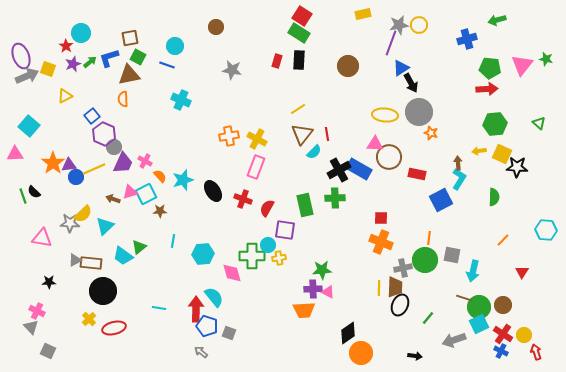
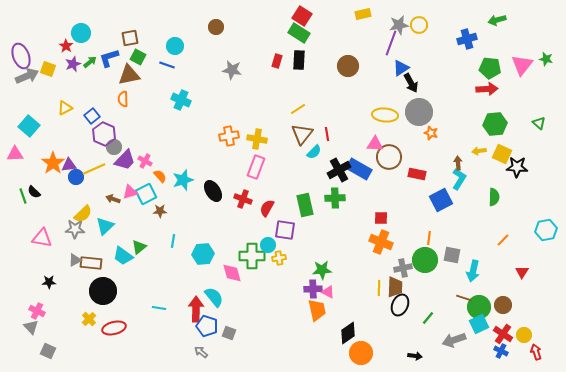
yellow triangle at (65, 96): moved 12 px down
yellow cross at (257, 139): rotated 18 degrees counterclockwise
purple trapezoid at (123, 163): moved 2 px right, 3 px up; rotated 20 degrees clockwise
gray star at (70, 223): moved 5 px right, 6 px down
cyan hexagon at (546, 230): rotated 15 degrees counterclockwise
orange trapezoid at (304, 310): moved 13 px right; rotated 100 degrees counterclockwise
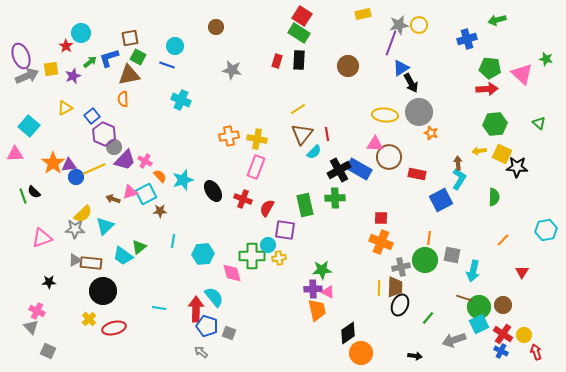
purple star at (73, 64): moved 12 px down
pink triangle at (522, 65): moved 9 px down; rotated 25 degrees counterclockwise
yellow square at (48, 69): moved 3 px right; rotated 28 degrees counterclockwise
pink triangle at (42, 238): rotated 30 degrees counterclockwise
gray cross at (403, 268): moved 2 px left, 1 px up
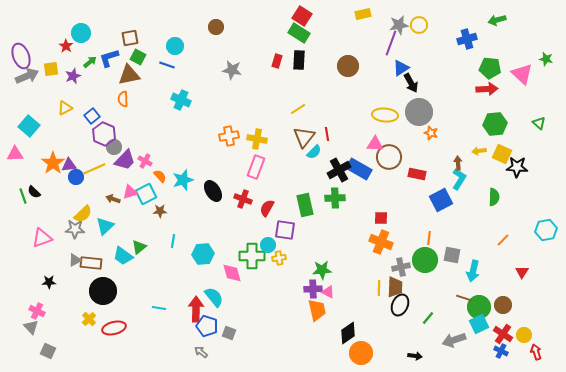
brown triangle at (302, 134): moved 2 px right, 3 px down
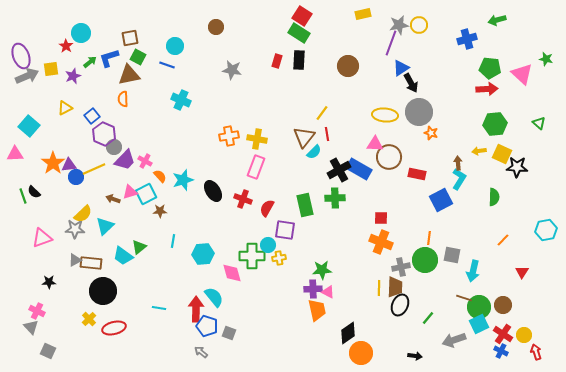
yellow line at (298, 109): moved 24 px right, 4 px down; rotated 21 degrees counterclockwise
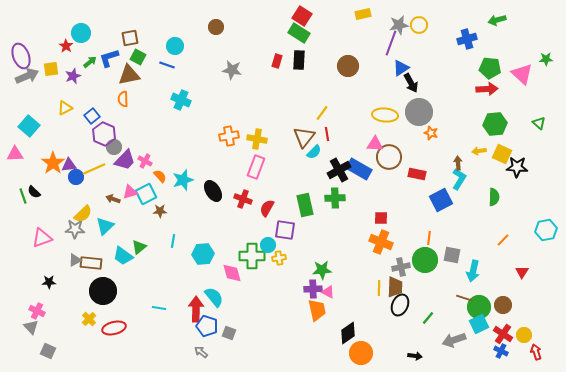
green star at (546, 59): rotated 16 degrees counterclockwise
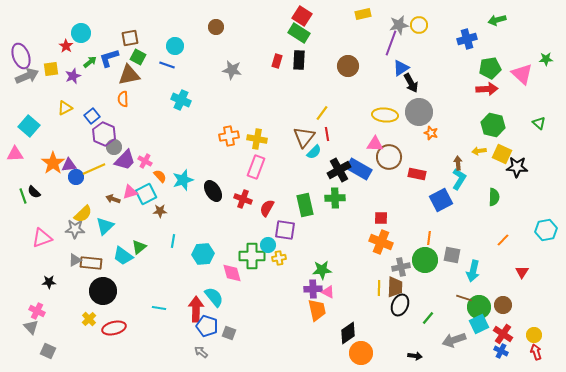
green pentagon at (490, 68): rotated 15 degrees counterclockwise
green hexagon at (495, 124): moved 2 px left, 1 px down; rotated 20 degrees clockwise
yellow circle at (524, 335): moved 10 px right
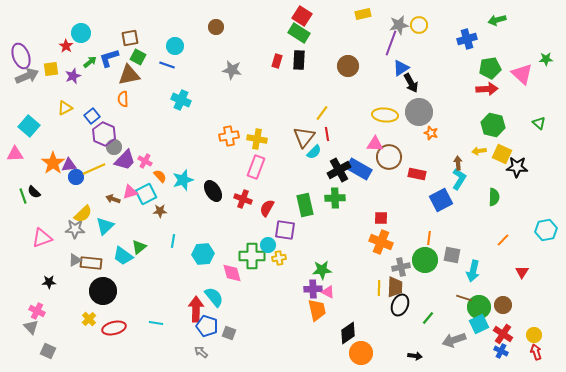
cyan line at (159, 308): moved 3 px left, 15 px down
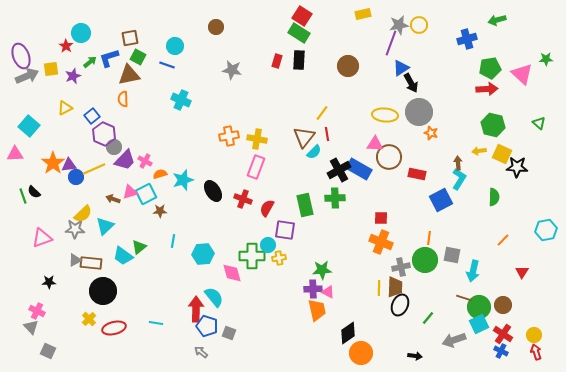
orange semicircle at (160, 176): moved 2 px up; rotated 64 degrees counterclockwise
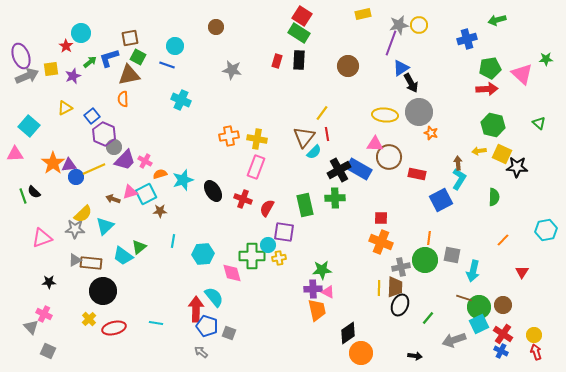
purple square at (285, 230): moved 1 px left, 2 px down
pink cross at (37, 311): moved 7 px right, 3 px down
